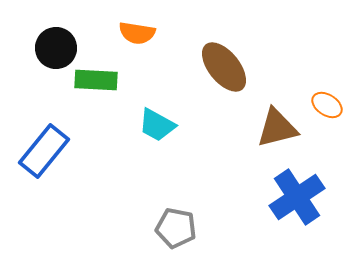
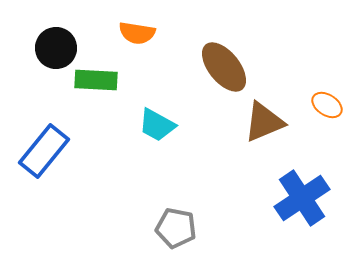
brown triangle: moved 13 px left, 6 px up; rotated 9 degrees counterclockwise
blue cross: moved 5 px right, 1 px down
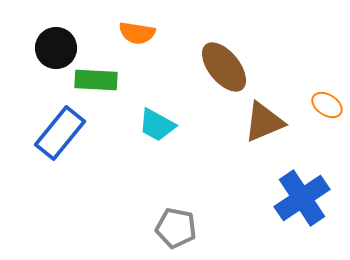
blue rectangle: moved 16 px right, 18 px up
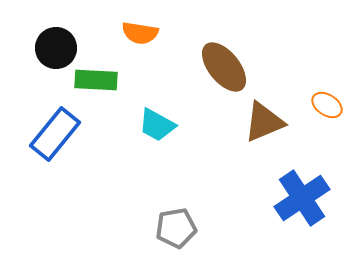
orange semicircle: moved 3 px right
blue rectangle: moved 5 px left, 1 px down
gray pentagon: rotated 21 degrees counterclockwise
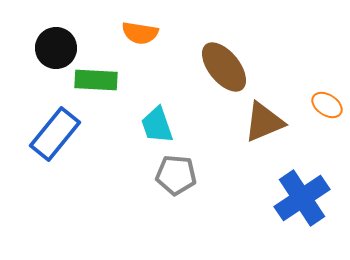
cyan trapezoid: rotated 42 degrees clockwise
gray pentagon: moved 53 px up; rotated 15 degrees clockwise
